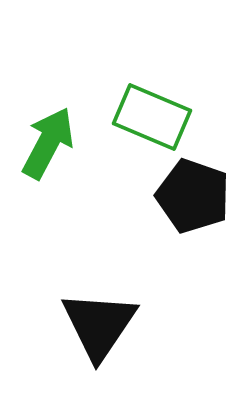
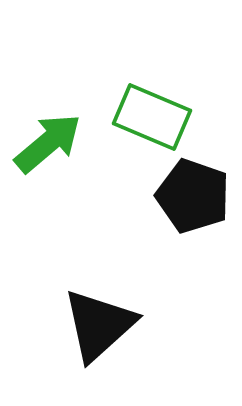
green arrow: rotated 22 degrees clockwise
black triangle: rotated 14 degrees clockwise
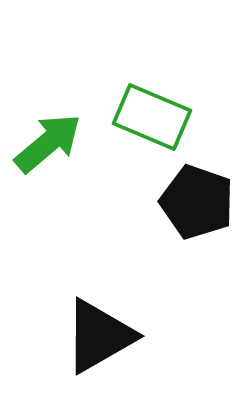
black pentagon: moved 4 px right, 6 px down
black triangle: moved 11 px down; rotated 12 degrees clockwise
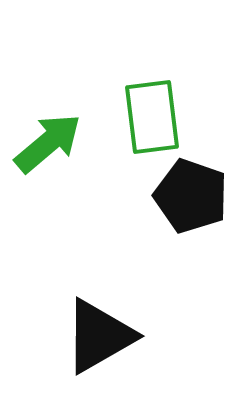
green rectangle: rotated 60 degrees clockwise
black pentagon: moved 6 px left, 6 px up
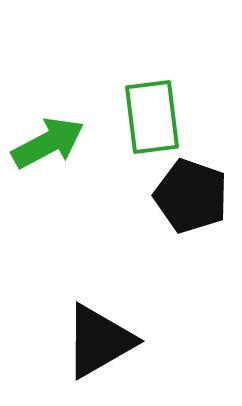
green arrow: rotated 12 degrees clockwise
black triangle: moved 5 px down
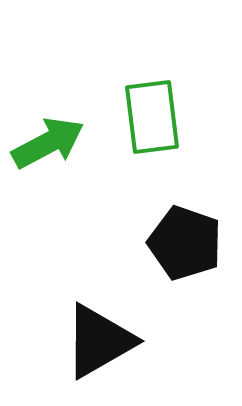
black pentagon: moved 6 px left, 47 px down
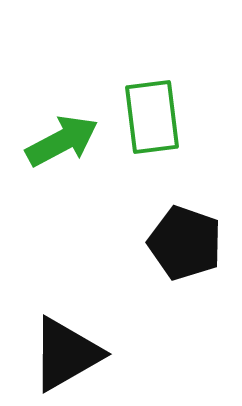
green arrow: moved 14 px right, 2 px up
black triangle: moved 33 px left, 13 px down
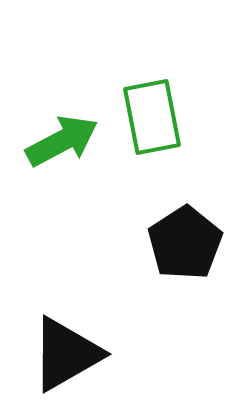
green rectangle: rotated 4 degrees counterclockwise
black pentagon: rotated 20 degrees clockwise
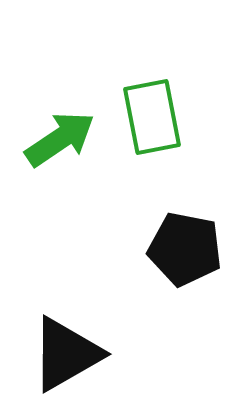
green arrow: moved 2 px left, 2 px up; rotated 6 degrees counterclockwise
black pentagon: moved 6 px down; rotated 28 degrees counterclockwise
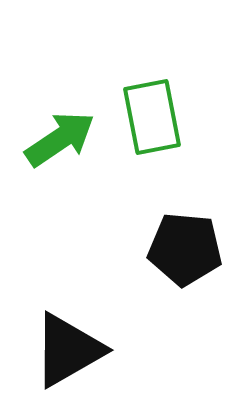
black pentagon: rotated 6 degrees counterclockwise
black triangle: moved 2 px right, 4 px up
